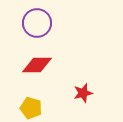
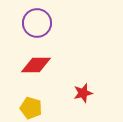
red diamond: moved 1 px left
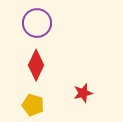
red diamond: rotated 64 degrees counterclockwise
yellow pentagon: moved 2 px right, 3 px up
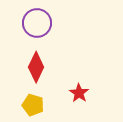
red diamond: moved 2 px down
red star: moved 4 px left; rotated 24 degrees counterclockwise
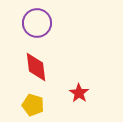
red diamond: rotated 32 degrees counterclockwise
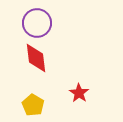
red diamond: moved 9 px up
yellow pentagon: rotated 15 degrees clockwise
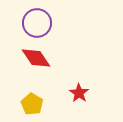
red diamond: rotated 28 degrees counterclockwise
yellow pentagon: moved 1 px left, 1 px up
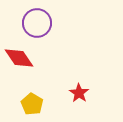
red diamond: moved 17 px left
